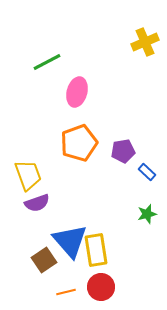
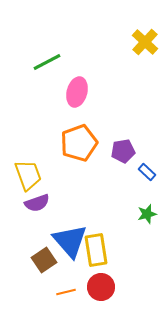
yellow cross: rotated 24 degrees counterclockwise
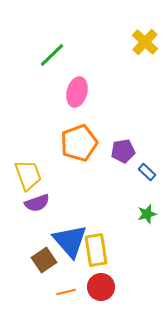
green line: moved 5 px right, 7 px up; rotated 16 degrees counterclockwise
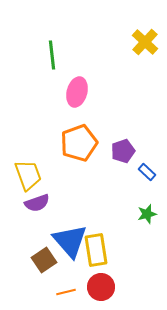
green line: rotated 52 degrees counterclockwise
purple pentagon: rotated 10 degrees counterclockwise
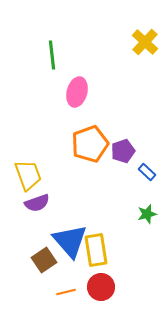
orange pentagon: moved 11 px right, 1 px down
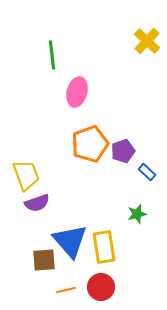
yellow cross: moved 2 px right, 1 px up
yellow trapezoid: moved 2 px left
green star: moved 10 px left
yellow rectangle: moved 8 px right, 3 px up
brown square: rotated 30 degrees clockwise
orange line: moved 2 px up
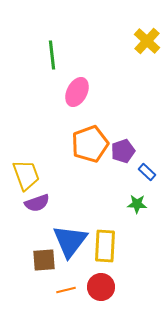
pink ellipse: rotated 12 degrees clockwise
green star: moved 10 px up; rotated 18 degrees clockwise
blue triangle: rotated 18 degrees clockwise
yellow rectangle: moved 1 px right, 1 px up; rotated 12 degrees clockwise
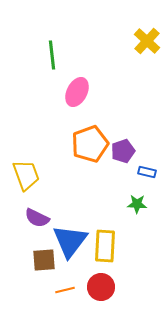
blue rectangle: rotated 30 degrees counterclockwise
purple semicircle: moved 15 px down; rotated 45 degrees clockwise
orange line: moved 1 px left
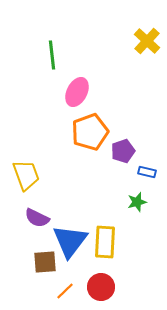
orange pentagon: moved 12 px up
green star: moved 2 px up; rotated 18 degrees counterclockwise
yellow rectangle: moved 4 px up
brown square: moved 1 px right, 2 px down
orange line: moved 1 px down; rotated 30 degrees counterclockwise
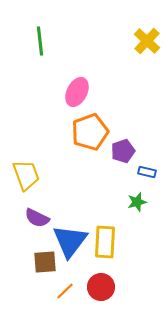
green line: moved 12 px left, 14 px up
